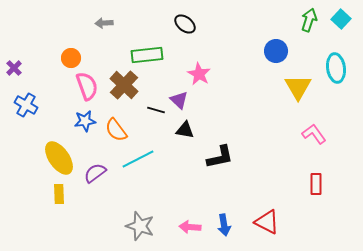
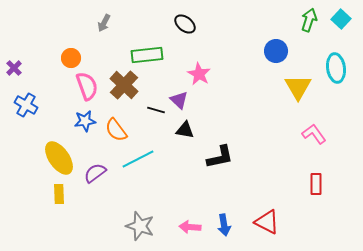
gray arrow: rotated 60 degrees counterclockwise
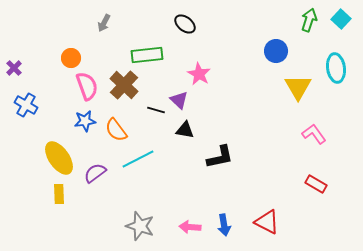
red rectangle: rotated 60 degrees counterclockwise
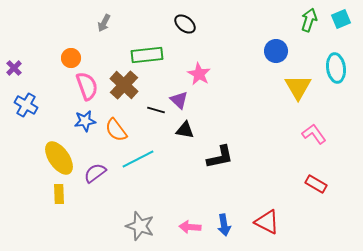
cyan square: rotated 24 degrees clockwise
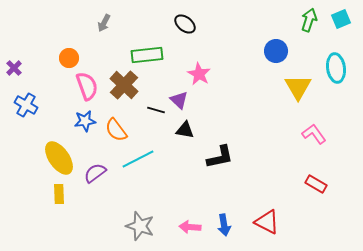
orange circle: moved 2 px left
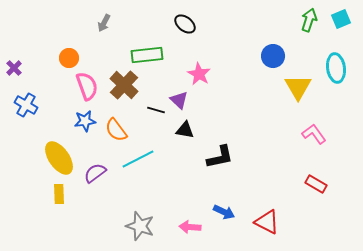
blue circle: moved 3 px left, 5 px down
blue arrow: moved 13 px up; rotated 55 degrees counterclockwise
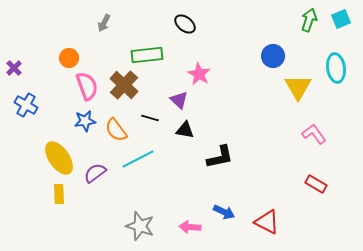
black line: moved 6 px left, 8 px down
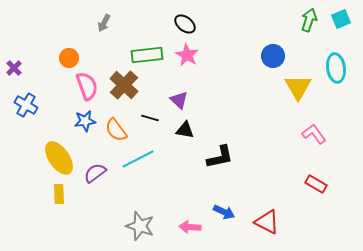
pink star: moved 12 px left, 19 px up
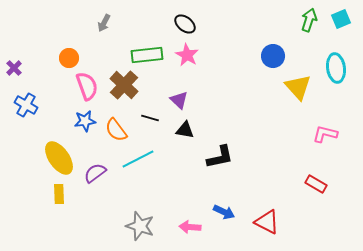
yellow triangle: rotated 12 degrees counterclockwise
pink L-shape: moved 11 px right; rotated 40 degrees counterclockwise
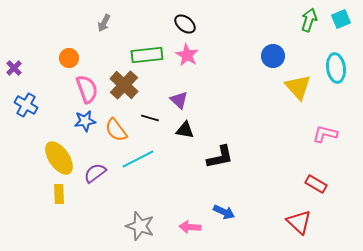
pink semicircle: moved 3 px down
red triangle: moved 32 px right; rotated 16 degrees clockwise
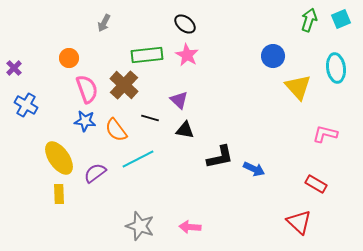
blue star: rotated 15 degrees clockwise
blue arrow: moved 30 px right, 43 px up
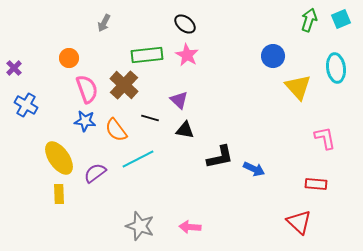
pink L-shape: moved 4 px down; rotated 65 degrees clockwise
red rectangle: rotated 25 degrees counterclockwise
